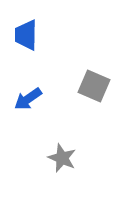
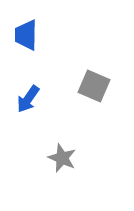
blue arrow: rotated 20 degrees counterclockwise
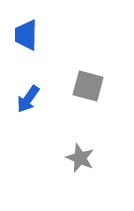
gray square: moved 6 px left; rotated 8 degrees counterclockwise
gray star: moved 18 px right
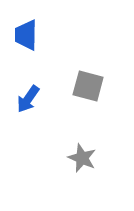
gray star: moved 2 px right
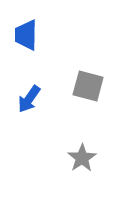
blue arrow: moved 1 px right
gray star: rotated 16 degrees clockwise
